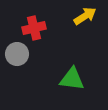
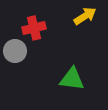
gray circle: moved 2 px left, 3 px up
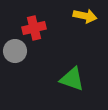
yellow arrow: rotated 45 degrees clockwise
green triangle: rotated 12 degrees clockwise
